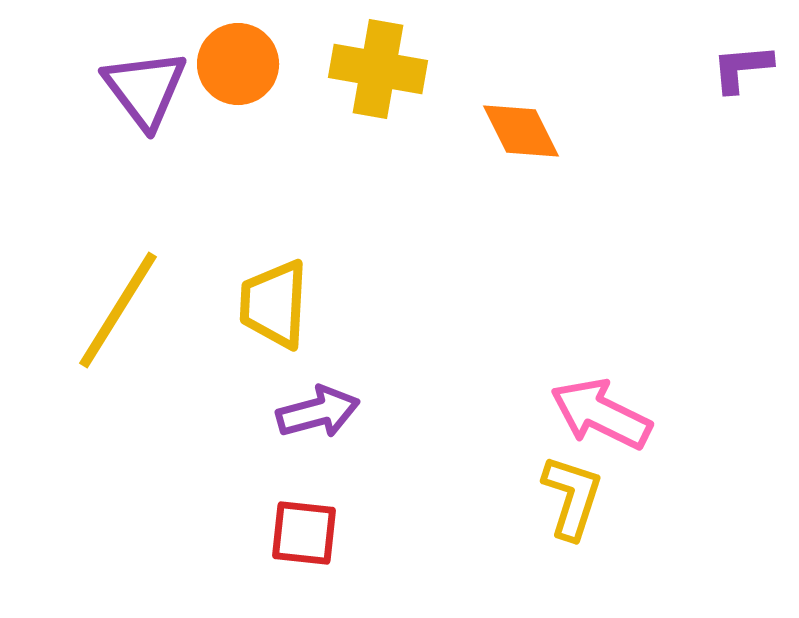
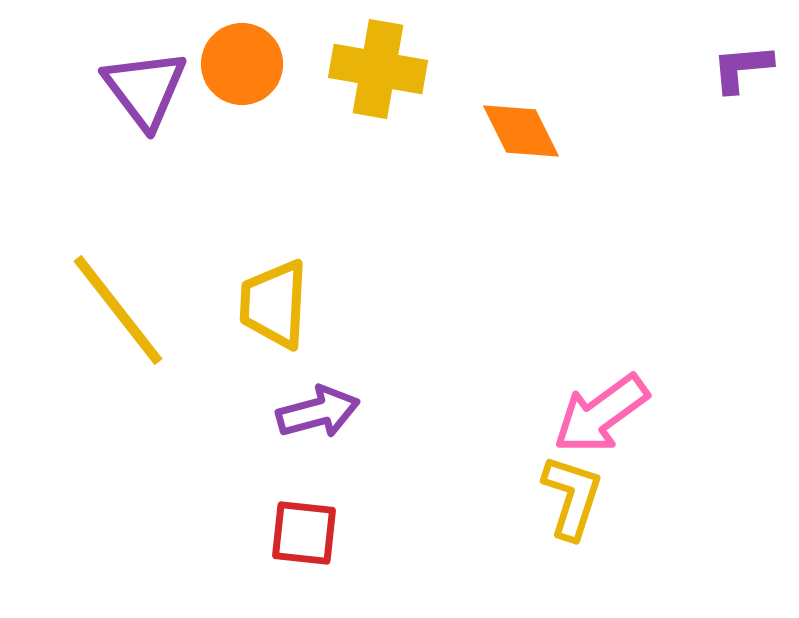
orange circle: moved 4 px right
yellow line: rotated 70 degrees counterclockwise
pink arrow: rotated 62 degrees counterclockwise
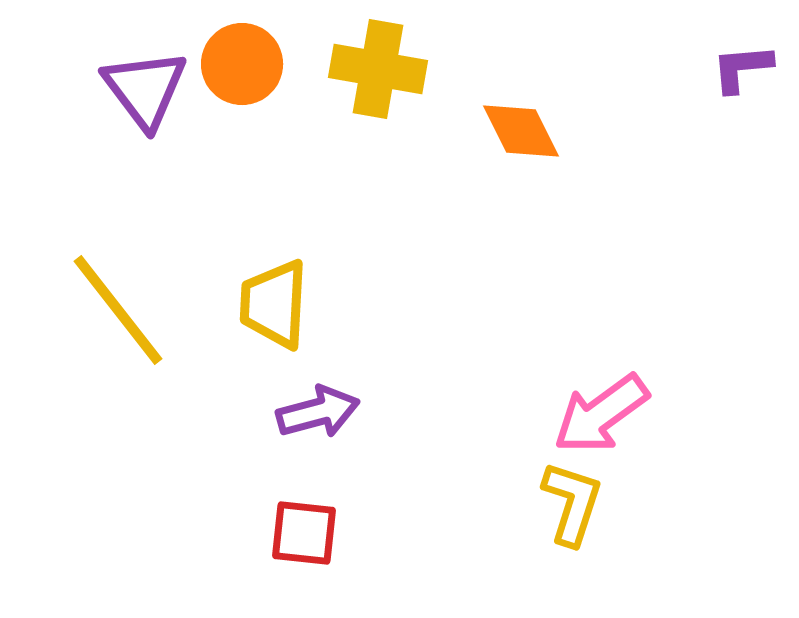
yellow L-shape: moved 6 px down
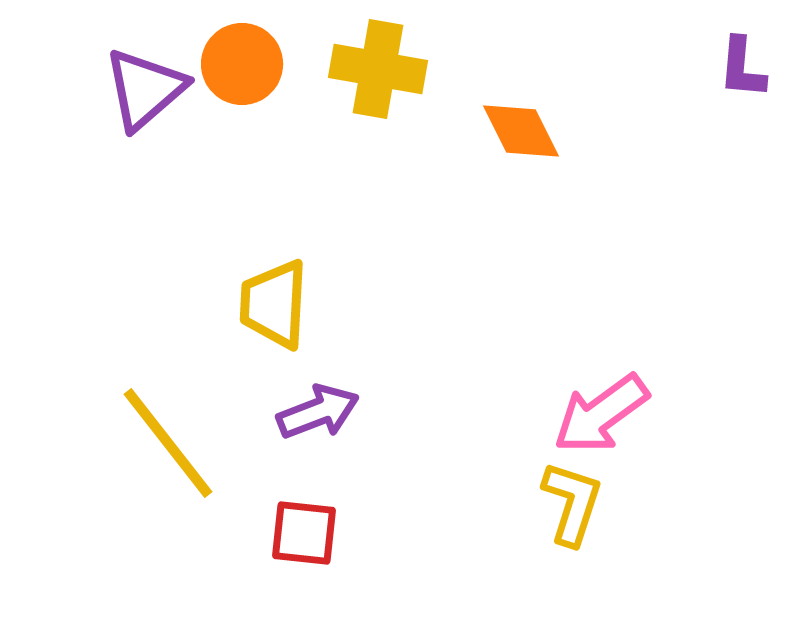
purple L-shape: rotated 80 degrees counterclockwise
purple triangle: rotated 26 degrees clockwise
yellow line: moved 50 px right, 133 px down
purple arrow: rotated 6 degrees counterclockwise
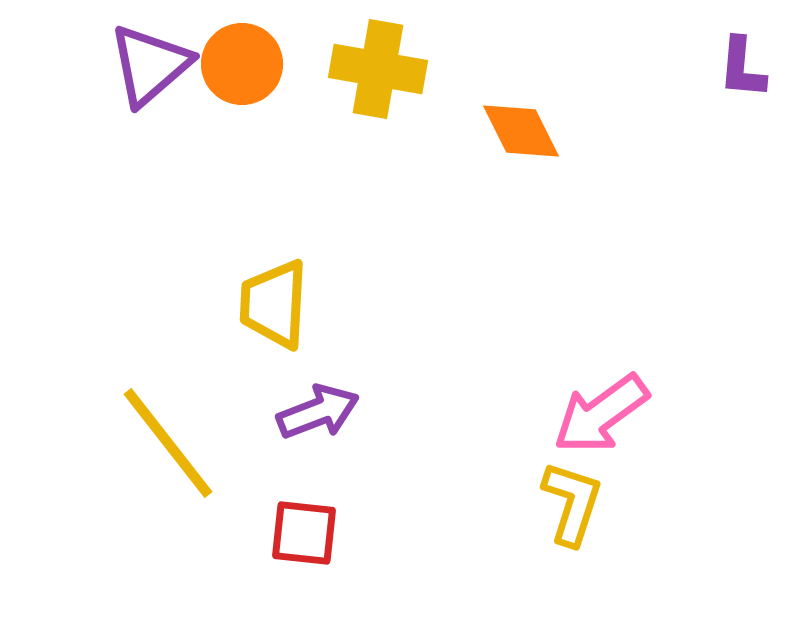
purple triangle: moved 5 px right, 24 px up
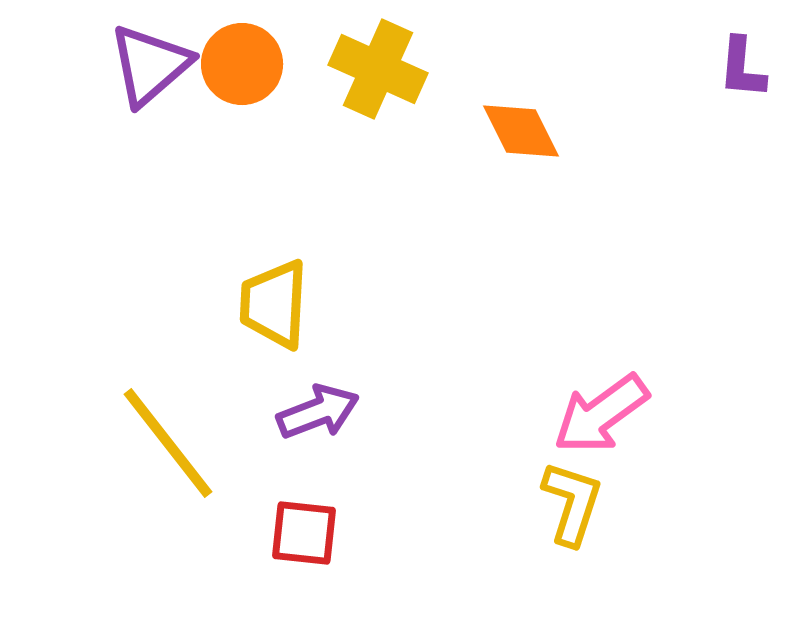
yellow cross: rotated 14 degrees clockwise
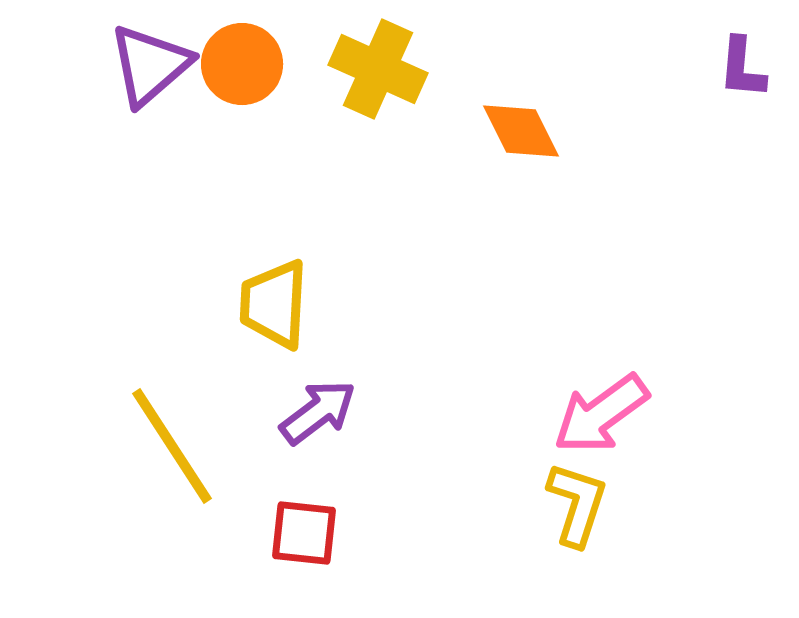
purple arrow: rotated 16 degrees counterclockwise
yellow line: moved 4 px right, 3 px down; rotated 5 degrees clockwise
yellow L-shape: moved 5 px right, 1 px down
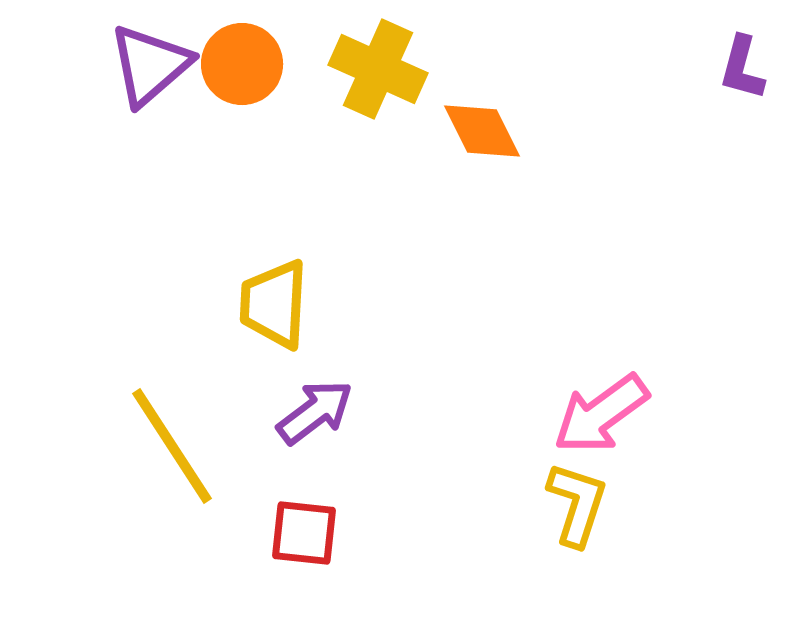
purple L-shape: rotated 10 degrees clockwise
orange diamond: moved 39 px left
purple arrow: moved 3 px left
